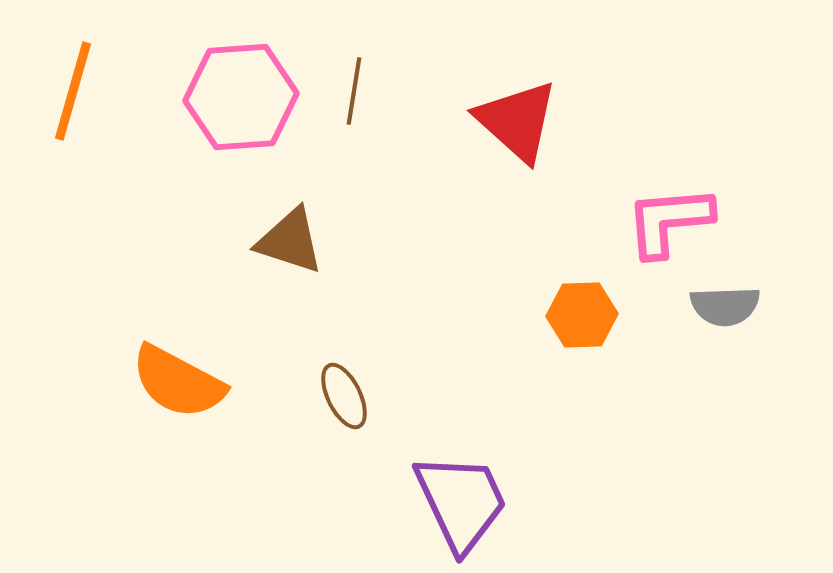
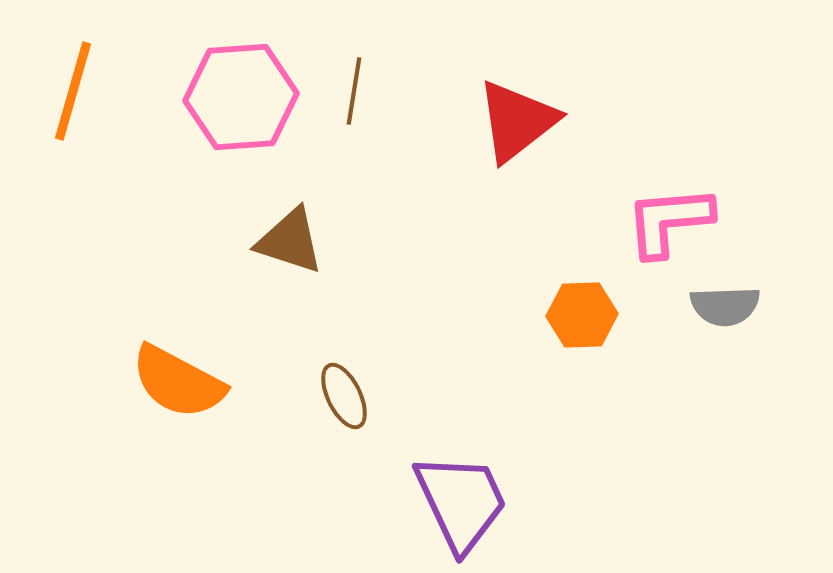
red triangle: rotated 40 degrees clockwise
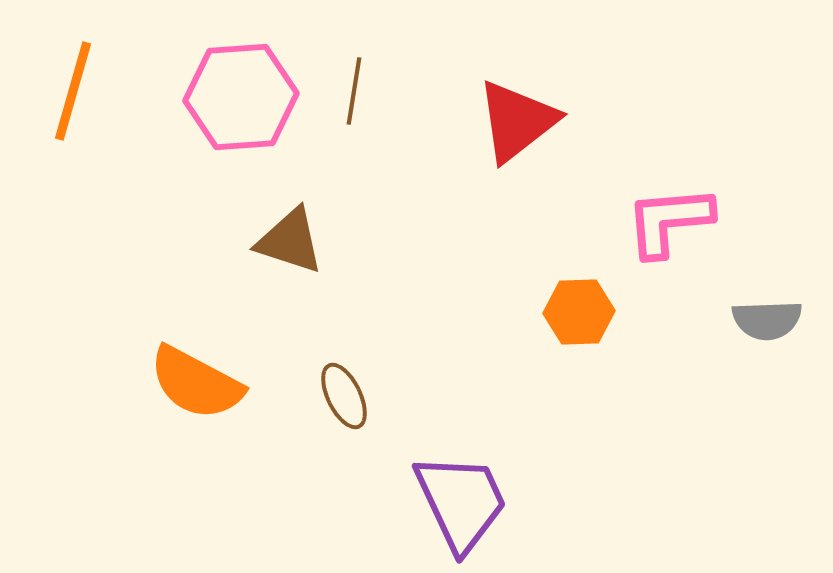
gray semicircle: moved 42 px right, 14 px down
orange hexagon: moved 3 px left, 3 px up
orange semicircle: moved 18 px right, 1 px down
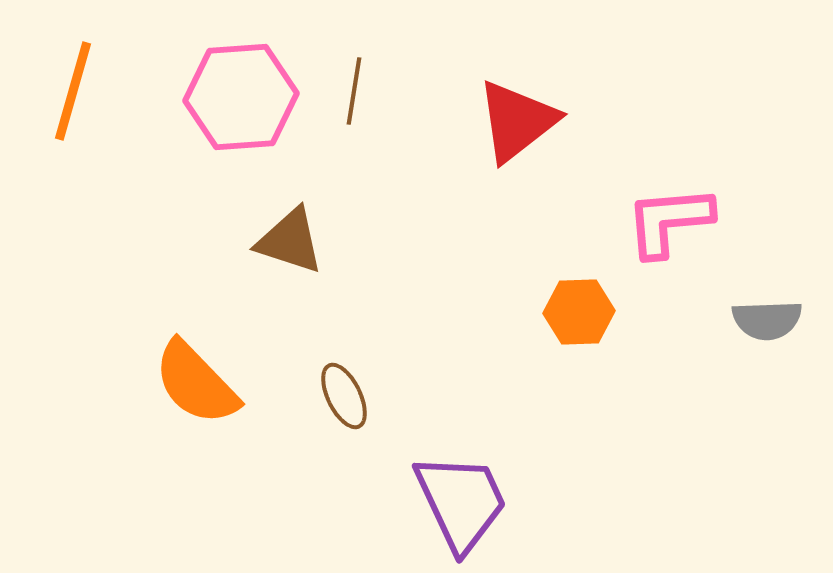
orange semicircle: rotated 18 degrees clockwise
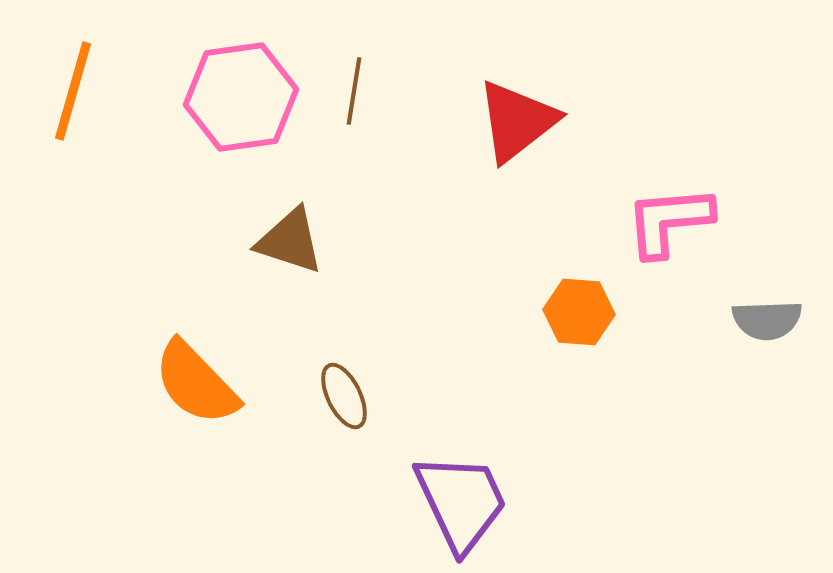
pink hexagon: rotated 4 degrees counterclockwise
orange hexagon: rotated 6 degrees clockwise
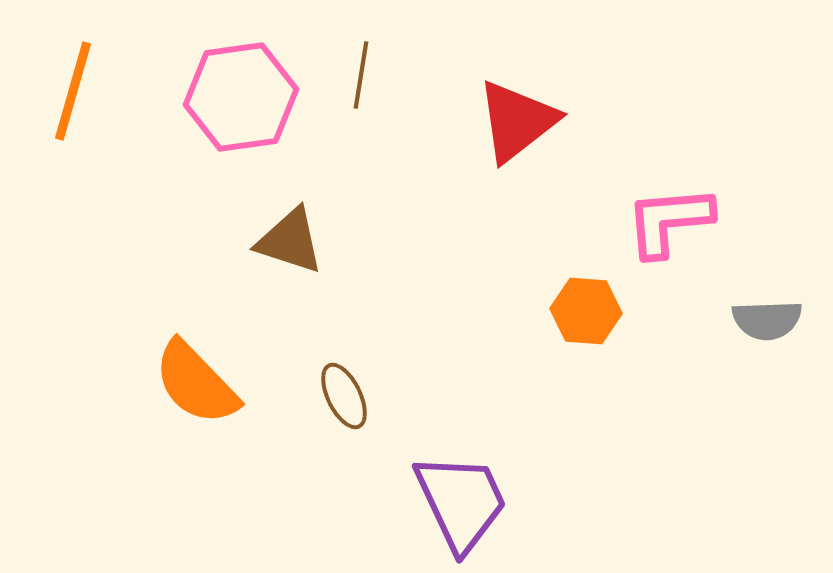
brown line: moved 7 px right, 16 px up
orange hexagon: moved 7 px right, 1 px up
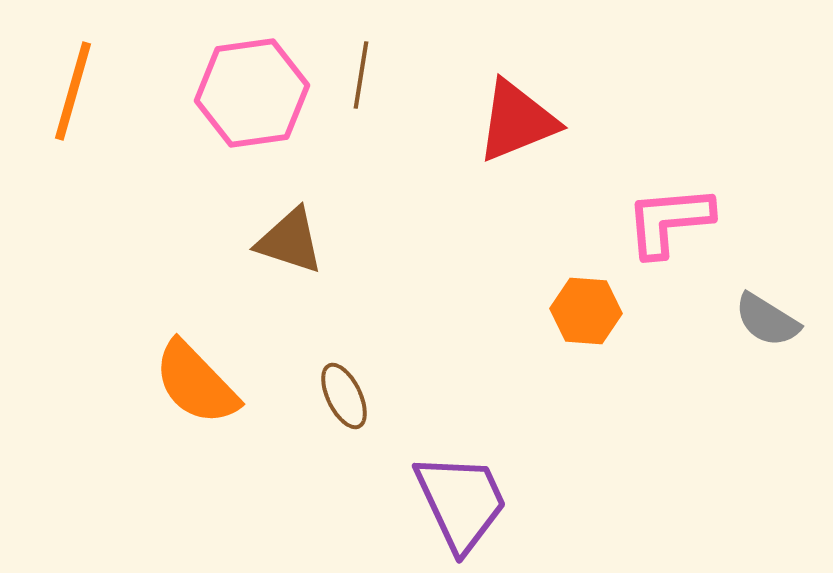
pink hexagon: moved 11 px right, 4 px up
red triangle: rotated 16 degrees clockwise
gray semicircle: rotated 34 degrees clockwise
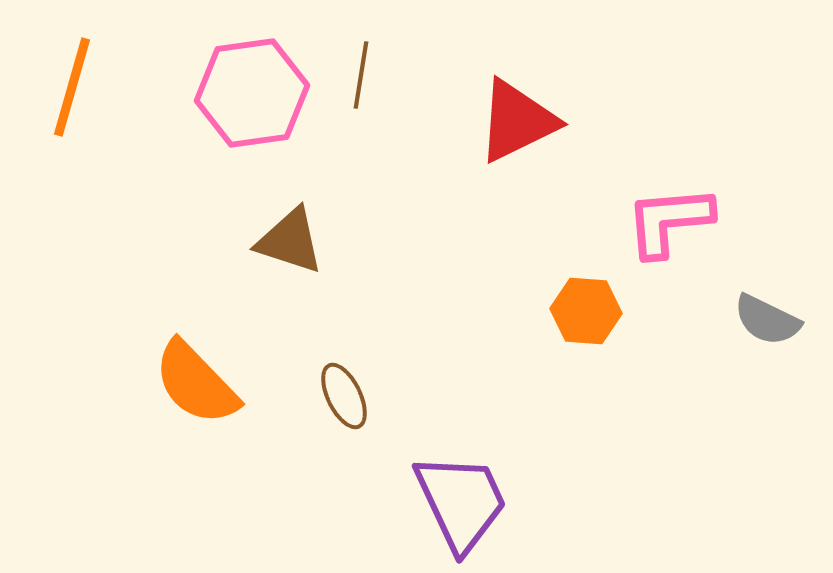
orange line: moved 1 px left, 4 px up
red triangle: rotated 4 degrees counterclockwise
gray semicircle: rotated 6 degrees counterclockwise
